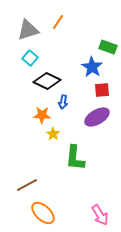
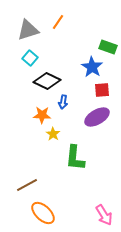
pink arrow: moved 4 px right
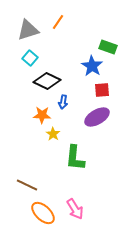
blue star: moved 1 px up
brown line: rotated 55 degrees clockwise
pink arrow: moved 29 px left, 6 px up
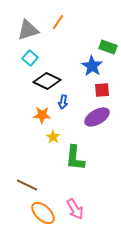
yellow star: moved 3 px down
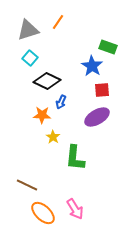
blue arrow: moved 2 px left; rotated 16 degrees clockwise
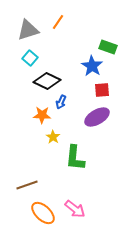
brown line: rotated 45 degrees counterclockwise
pink arrow: rotated 20 degrees counterclockwise
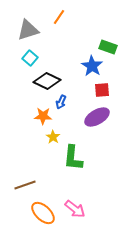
orange line: moved 1 px right, 5 px up
orange star: moved 1 px right, 1 px down
green L-shape: moved 2 px left
brown line: moved 2 px left
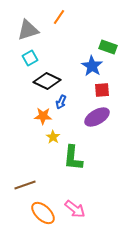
cyan square: rotated 21 degrees clockwise
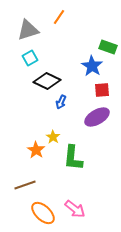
orange star: moved 7 px left, 34 px down; rotated 30 degrees clockwise
